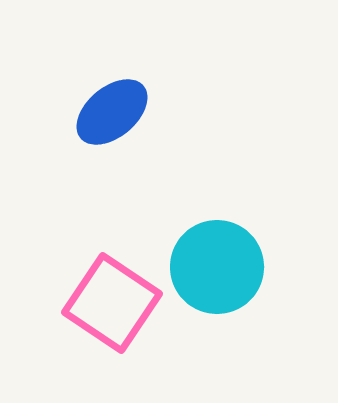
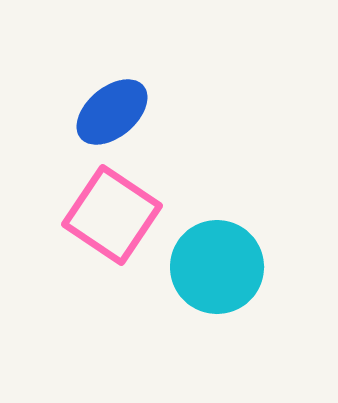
pink square: moved 88 px up
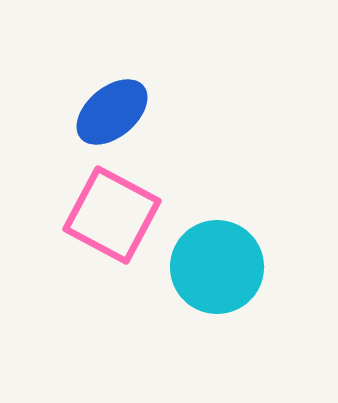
pink square: rotated 6 degrees counterclockwise
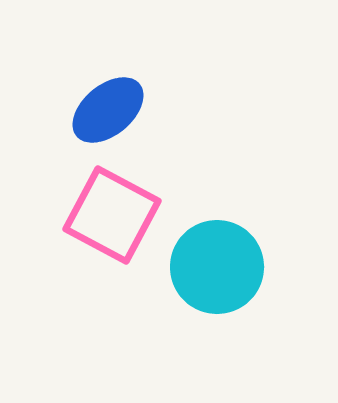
blue ellipse: moved 4 px left, 2 px up
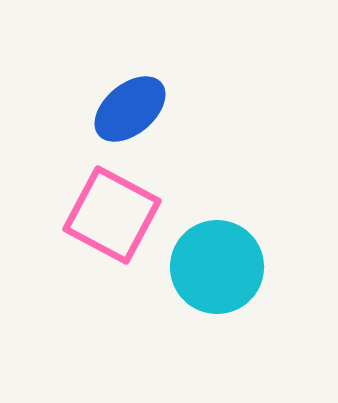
blue ellipse: moved 22 px right, 1 px up
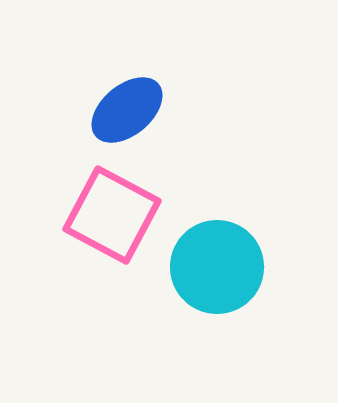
blue ellipse: moved 3 px left, 1 px down
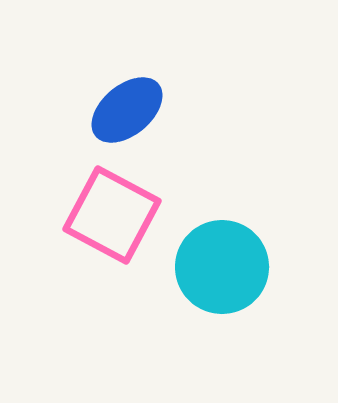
cyan circle: moved 5 px right
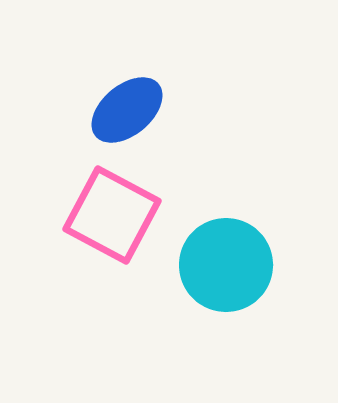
cyan circle: moved 4 px right, 2 px up
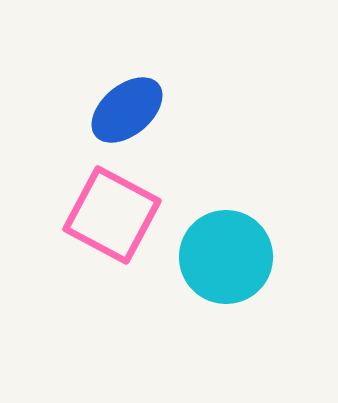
cyan circle: moved 8 px up
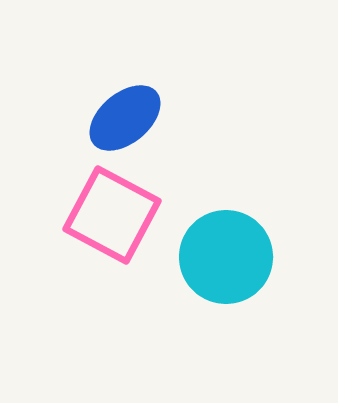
blue ellipse: moved 2 px left, 8 px down
